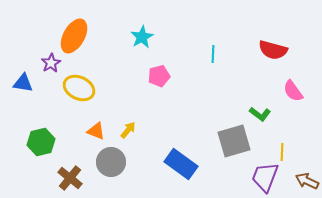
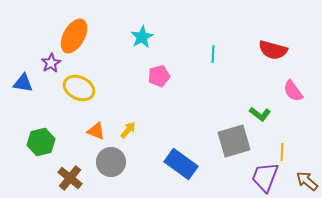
brown arrow: rotated 15 degrees clockwise
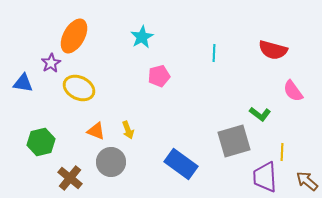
cyan line: moved 1 px right, 1 px up
yellow arrow: rotated 120 degrees clockwise
purple trapezoid: rotated 24 degrees counterclockwise
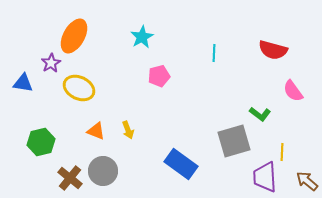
gray circle: moved 8 px left, 9 px down
